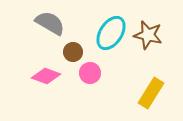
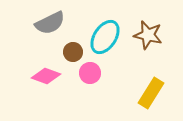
gray semicircle: rotated 124 degrees clockwise
cyan ellipse: moved 6 px left, 4 px down
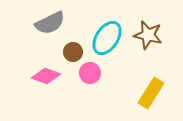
cyan ellipse: moved 2 px right, 1 px down
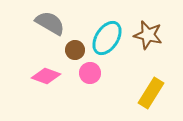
gray semicircle: rotated 124 degrees counterclockwise
brown circle: moved 2 px right, 2 px up
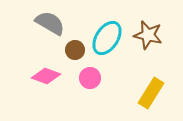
pink circle: moved 5 px down
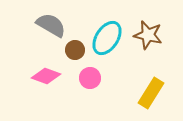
gray semicircle: moved 1 px right, 2 px down
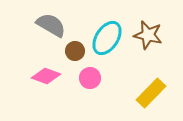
brown circle: moved 1 px down
yellow rectangle: rotated 12 degrees clockwise
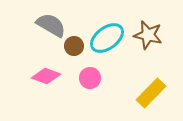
cyan ellipse: rotated 20 degrees clockwise
brown circle: moved 1 px left, 5 px up
